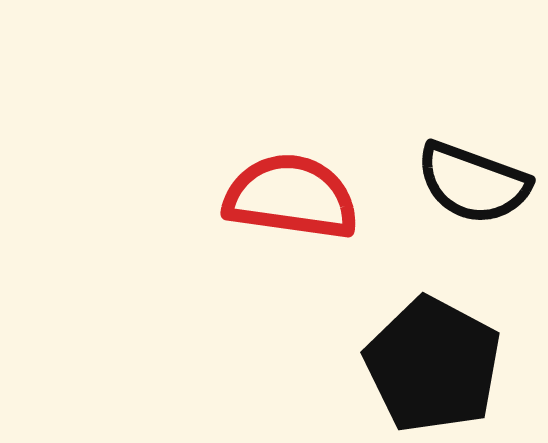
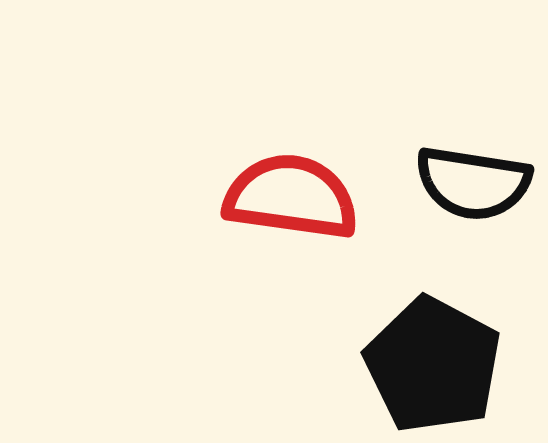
black semicircle: rotated 11 degrees counterclockwise
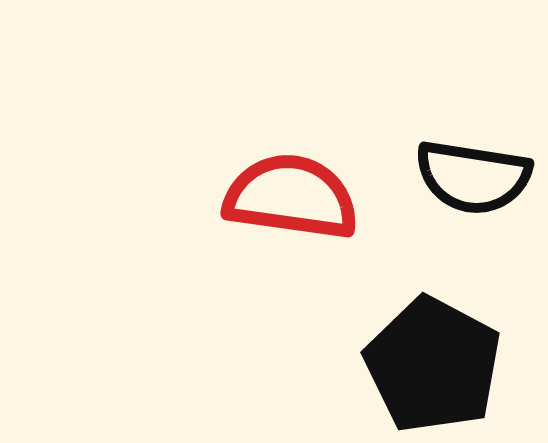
black semicircle: moved 6 px up
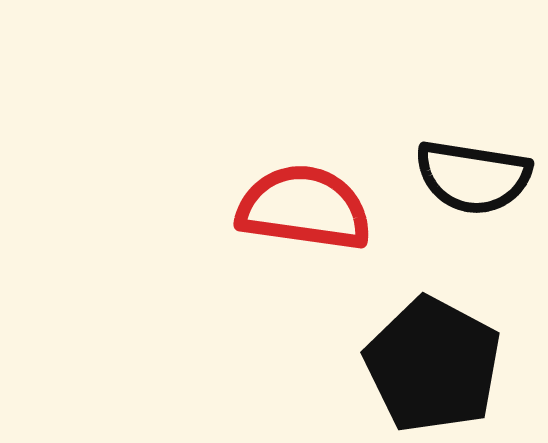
red semicircle: moved 13 px right, 11 px down
